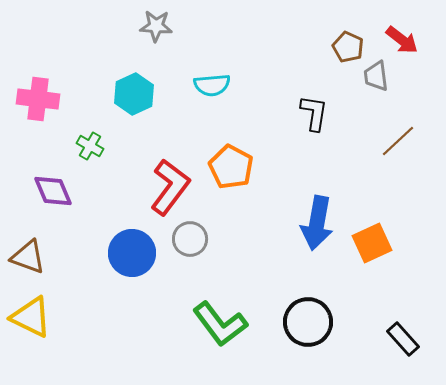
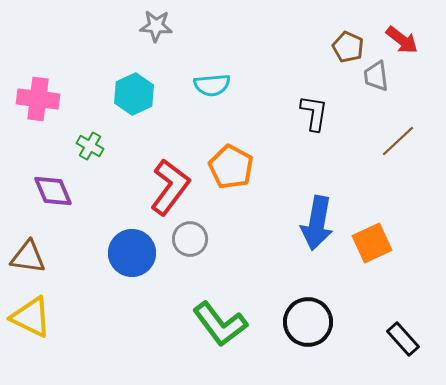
brown triangle: rotated 12 degrees counterclockwise
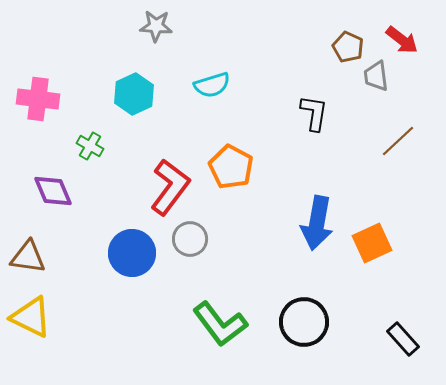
cyan semicircle: rotated 12 degrees counterclockwise
black circle: moved 4 px left
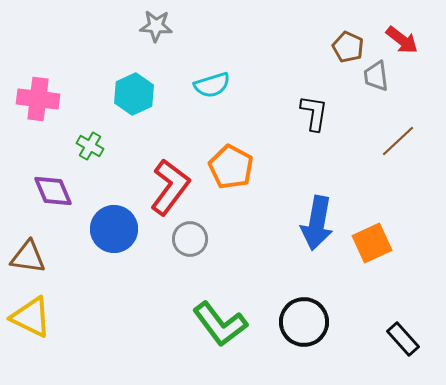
blue circle: moved 18 px left, 24 px up
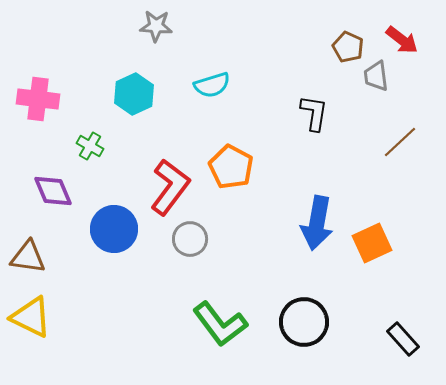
brown line: moved 2 px right, 1 px down
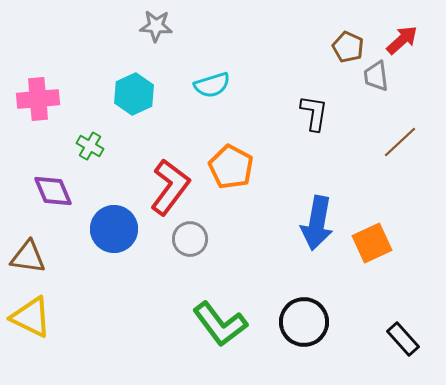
red arrow: rotated 80 degrees counterclockwise
pink cross: rotated 12 degrees counterclockwise
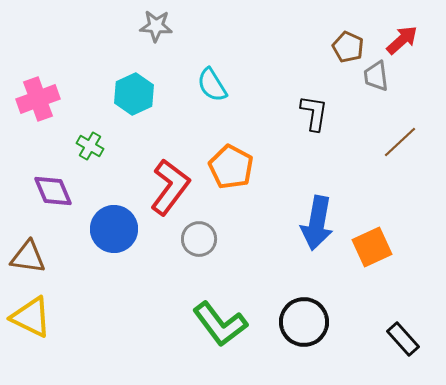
cyan semicircle: rotated 75 degrees clockwise
pink cross: rotated 15 degrees counterclockwise
gray circle: moved 9 px right
orange square: moved 4 px down
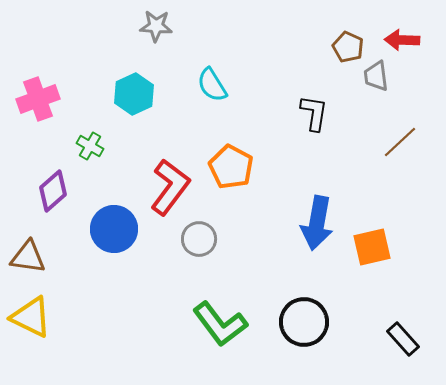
red arrow: rotated 136 degrees counterclockwise
purple diamond: rotated 72 degrees clockwise
orange square: rotated 12 degrees clockwise
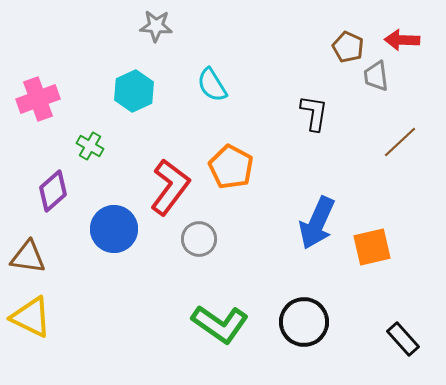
cyan hexagon: moved 3 px up
blue arrow: rotated 14 degrees clockwise
green L-shape: rotated 18 degrees counterclockwise
